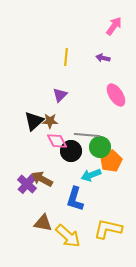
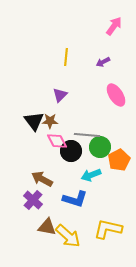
purple arrow: moved 4 px down; rotated 40 degrees counterclockwise
black triangle: rotated 25 degrees counterclockwise
orange pentagon: moved 8 px right, 1 px up
purple cross: moved 6 px right, 16 px down
blue L-shape: rotated 90 degrees counterclockwise
brown triangle: moved 4 px right, 4 px down
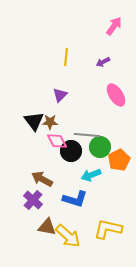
brown star: moved 1 px down
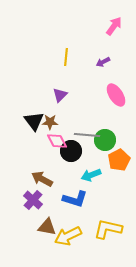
green circle: moved 5 px right, 7 px up
yellow arrow: rotated 112 degrees clockwise
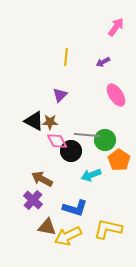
pink arrow: moved 2 px right, 1 px down
black triangle: rotated 25 degrees counterclockwise
orange pentagon: rotated 10 degrees counterclockwise
blue L-shape: moved 9 px down
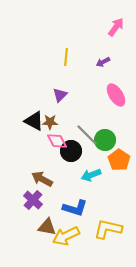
gray line: rotated 40 degrees clockwise
yellow arrow: moved 2 px left
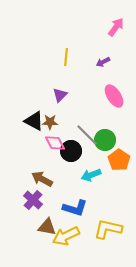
pink ellipse: moved 2 px left, 1 px down
pink diamond: moved 2 px left, 2 px down
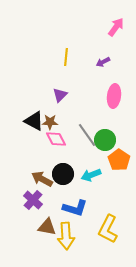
pink ellipse: rotated 40 degrees clockwise
gray line: rotated 10 degrees clockwise
pink diamond: moved 1 px right, 4 px up
black circle: moved 8 px left, 23 px down
yellow L-shape: rotated 76 degrees counterclockwise
yellow arrow: rotated 68 degrees counterclockwise
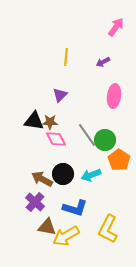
black triangle: rotated 20 degrees counterclockwise
purple cross: moved 2 px right, 2 px down
yellow arrow: rotated 64 degrees clockwise
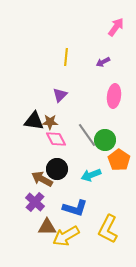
black circle: moved 6 px left, 5 px up
brown triangle: rotated 12 degrees counterclockwise
